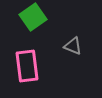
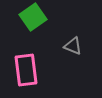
pink rectangle: moved 1 px left, 4 px down
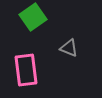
gray triangle: moved 4 px left, 2 px down
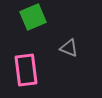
green square: rotated 12 degrees clockwise
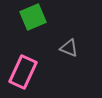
pink rectangle: moved 3 px left, 2 px down; rotated 32 degrees clockwise
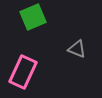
gray triangle: moved 8 px right, 1 px down
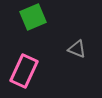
pink rectangle: moved 1 px right, 1 px up
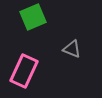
gray triangle: moved 5 px left
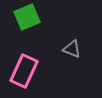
green square: moved 6 px left
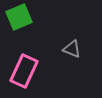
green square: moved 8 px left
